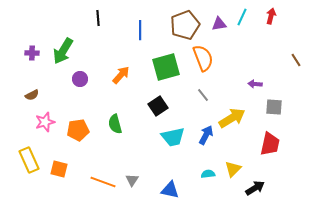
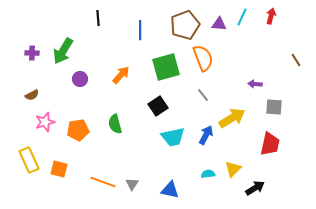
purple triangle: rotated 14 degrees clockwise
gray triangle: moved 4 px down
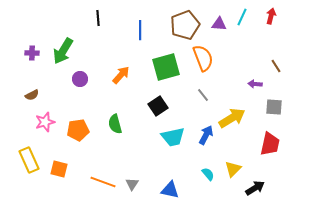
brown line: moved 20 px left, 6 px down
cyan semicircle: rotated 56 degrees clockwise
